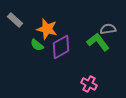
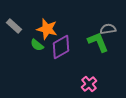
gray rectangle: moved 1 px left, 6 px down
green L-shape: rotated 15 degrees clockwise
pink cross: rotated 21 degrees clockwise
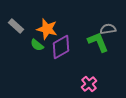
gray rectangle: moved 2 px right
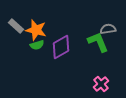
orange star: moved 11 px left, 1 px down
green semicircle: rotated 56 degrees counterclockwise
pink cross: moved 12 px right
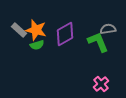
gray rectangle: moved 3 px right, 4 px down
purple diamond: moved 4 px right, 13 px up
